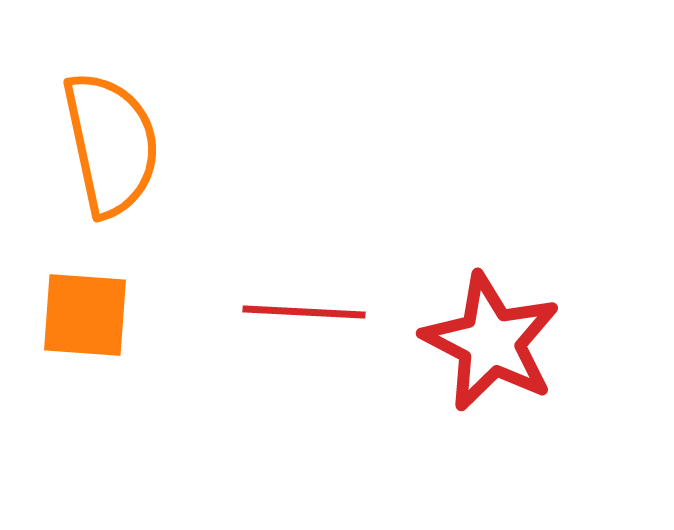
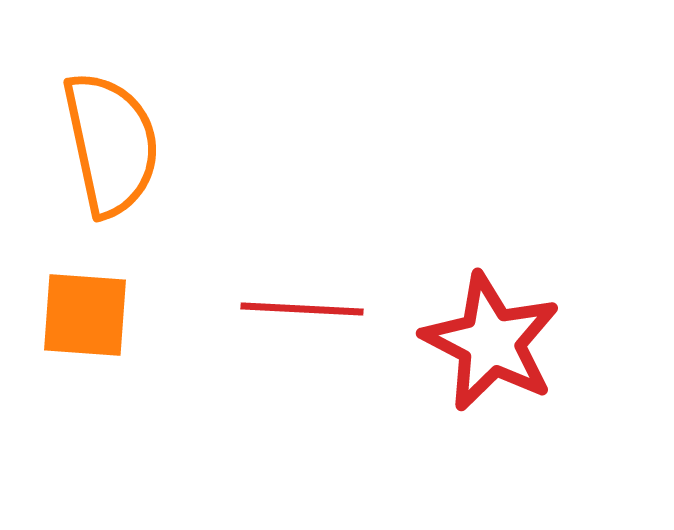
red line: moved 2 px left, 3 px up
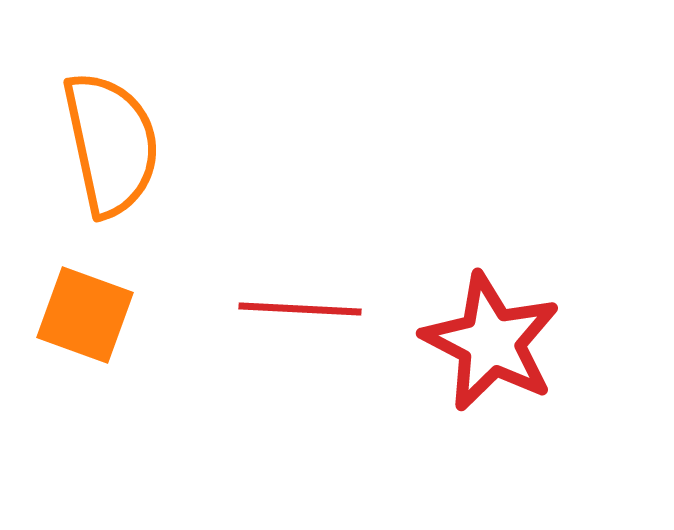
red line: moved 2 px left
orange square: rotated 16 degrees clockwise
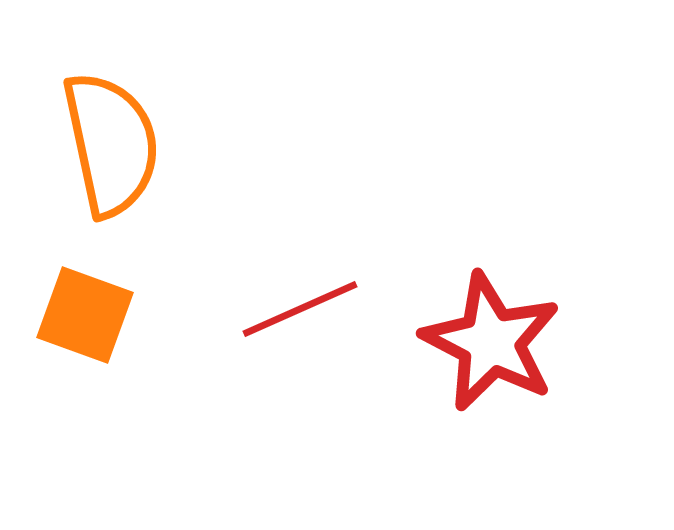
red line: rotated 27 degrees counterclockwise
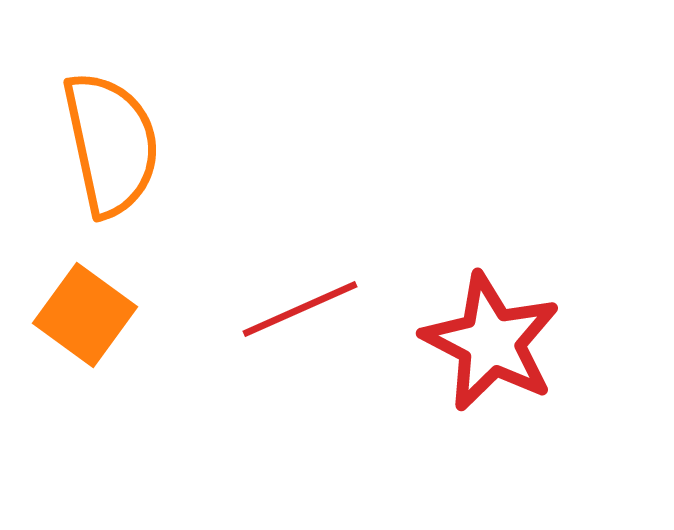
orange square: rotated 16 degrees clockwise
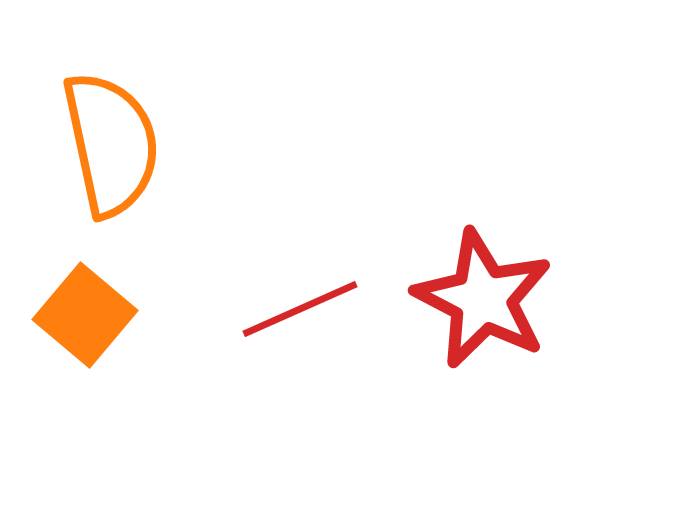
orange square: rotated 4 degrees clockwise
red star: moved 8 px left, 43 px up
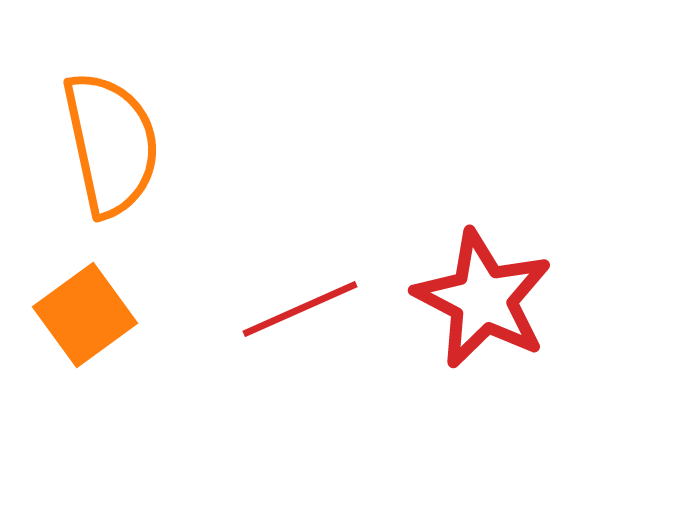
orange square: rotated 14 degrees clockwise
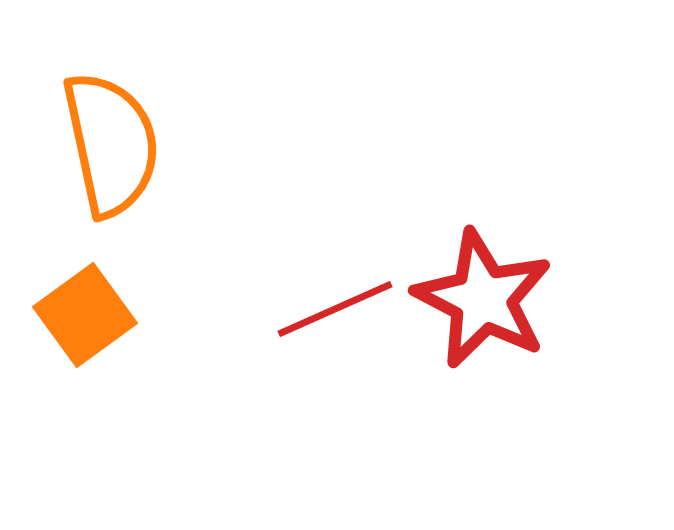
red line: moved 35 px right
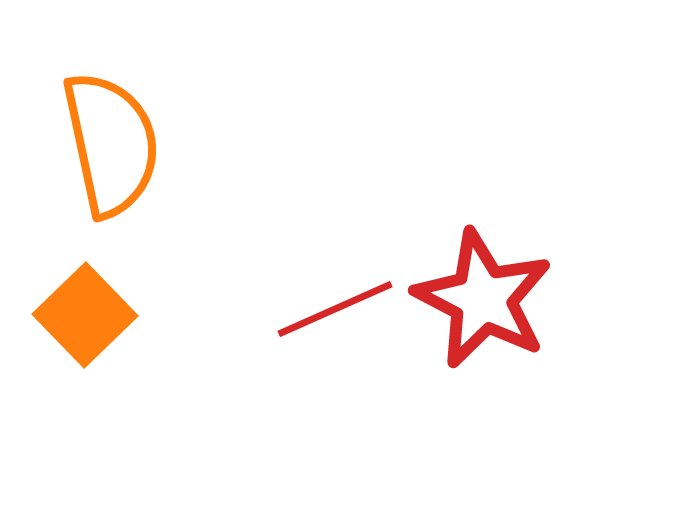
orange square: rotated 8 degrees counterclockwise
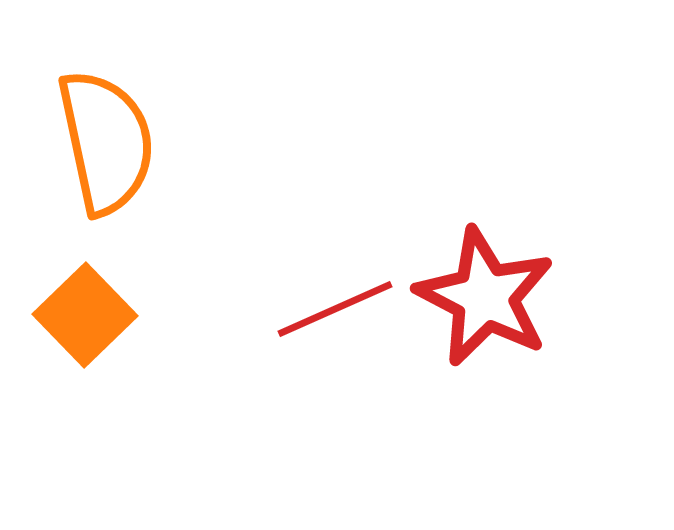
orange semicircle: moved 5 px left, 2 px up
red star: moved 2 px right, 2 px up
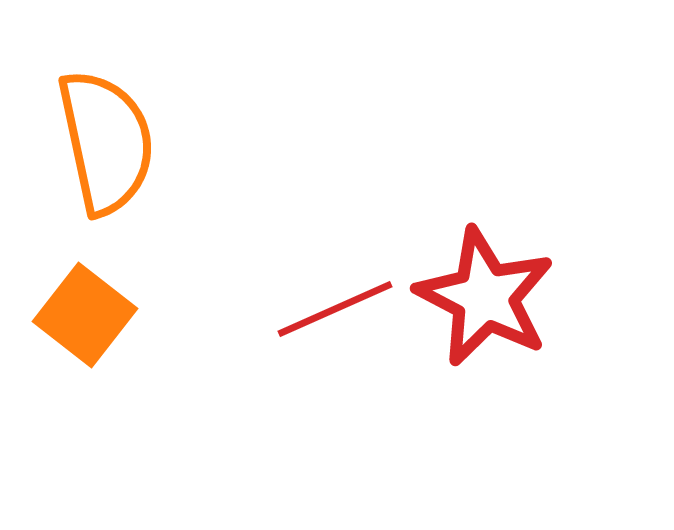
orange square: rotated 8 degrees counterclockwise
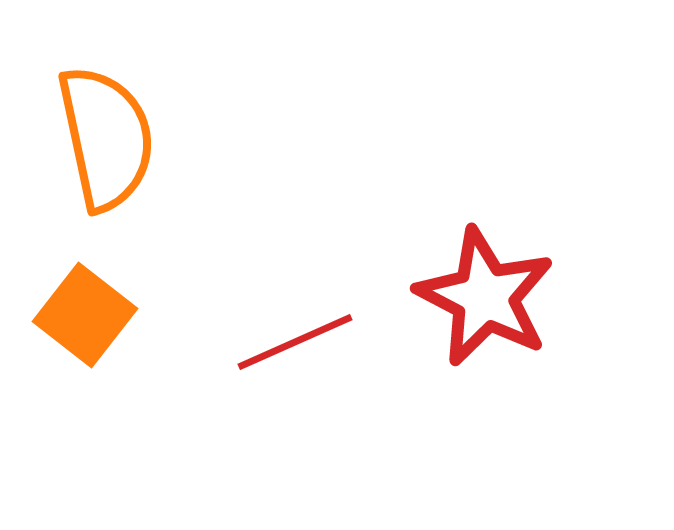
orange semicircle: moved 4 px up
red line: moved 40 px left, 33 px down
